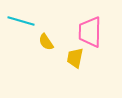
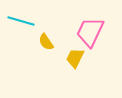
pink trapezoid: rotated 24 degrees clockwise
yellow trapezoid: rotated 15 degrees clockwise
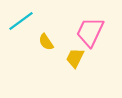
cyan line: rotated 52 degrees counterclockwise
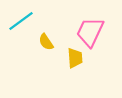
yellow trapezoid: rotated 150 degrees clockwise
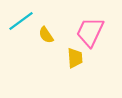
yellow semicircle: moved 7 px up
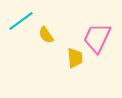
pink trapezoid: moved 7 px right, 6 px down
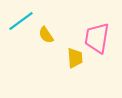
pink trapezoid: rotated 16 degrees counterclockwise
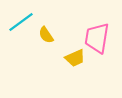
cyan line: moved 1 px down
yellow trapezoid: rotated 70 degrees clockwise
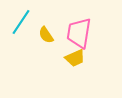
cyan line: rotated 20 degrees counterclockwise
pink trapezoid: moved 18 px left, 5 px up
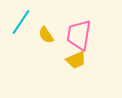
pink trapezoid: moved 2 px down
yellow trapezoid: moved 1 px right, 2 px down
